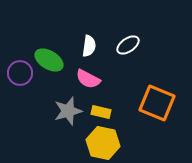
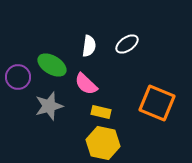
white ellipse: moved 1 px left, 1 px up
green ellipse: moved 3 px right, 5 px down
purple circle: moved 2 px left, 4 px down
pink semicircle: moved 2 px left, 5 px down; rotated 15 degrees clockwise
gray star: moved 19 px left, 5 px up
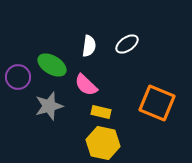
pink semicircle: moved 1 px down
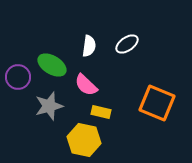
yellow hexagon: moved 19 px left, 3 px up
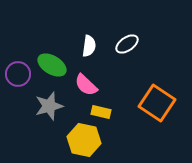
purple circle: moved 3 px up
orange square: rotated 12 degrees clockwise
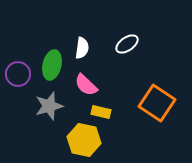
white semicircle: moved 7 px left, 2 px down
green ellipse: rotated 72 degrees clockwise
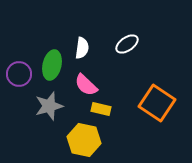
purple circle: moved 1 px right
yellow rectangle: moved 3 px up
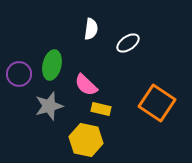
white ellipse: moved 1 px right, 1 px up
white semicircle: moved 9 px right, 19 px up
yellow hexagon: moved 2 px right
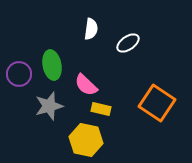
green ellipse: rotated 24 degrees counterclockwise
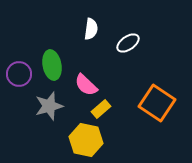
yellow rectangle: rotated 54 degrees counterclockwise
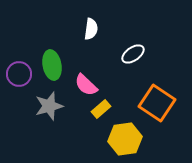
white ellipse: moved 5 px right, 11 px down
yellow hexagon: moved 39 px right, 1 px up; rotated 20 degrees counterclockwise
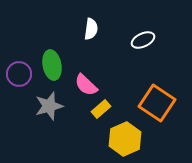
white ellipse: moved 10 px right, 14 px up; rotated 10 degrees clockwise
yellow hexagon: rotated 16 degrees counterclockwise
